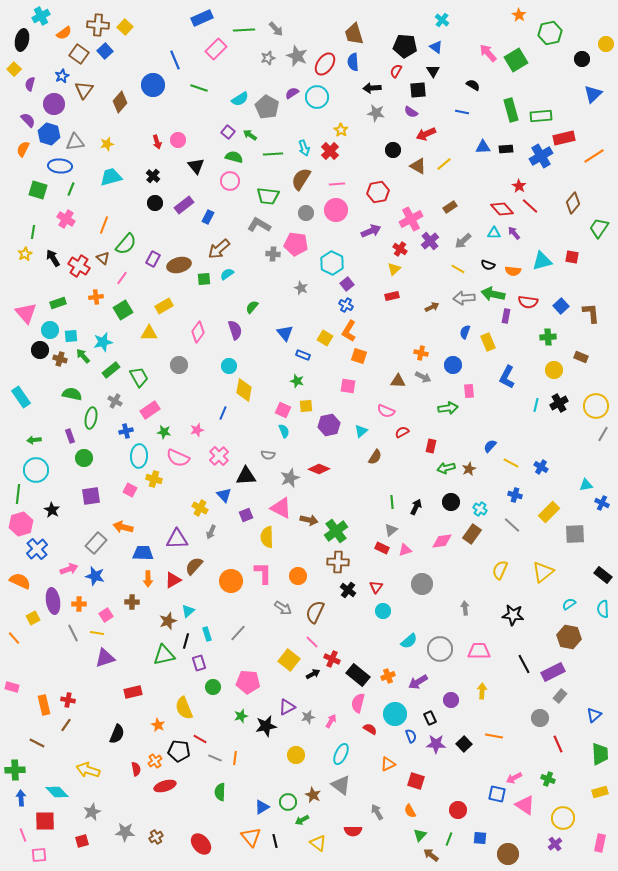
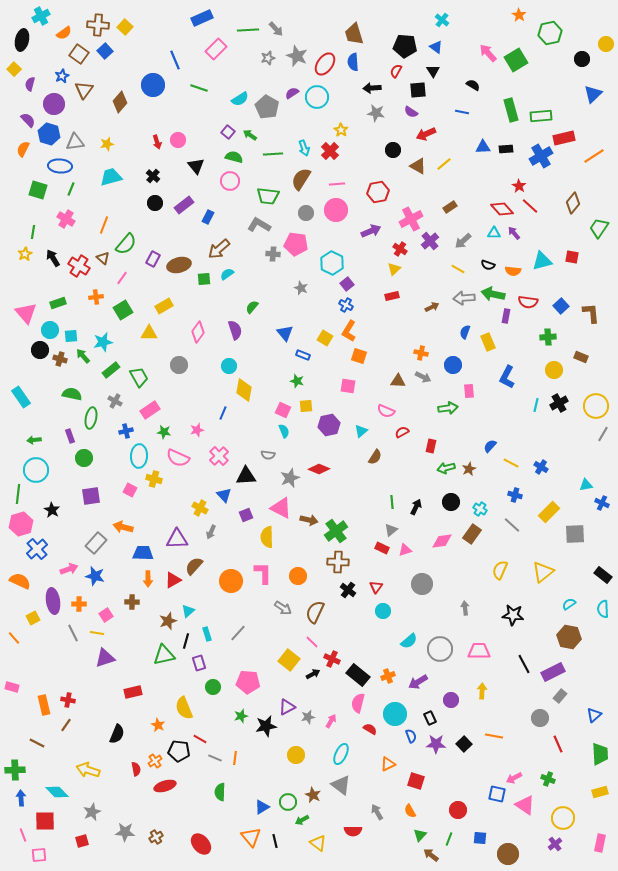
green line at (244, 30): moved 4 px right
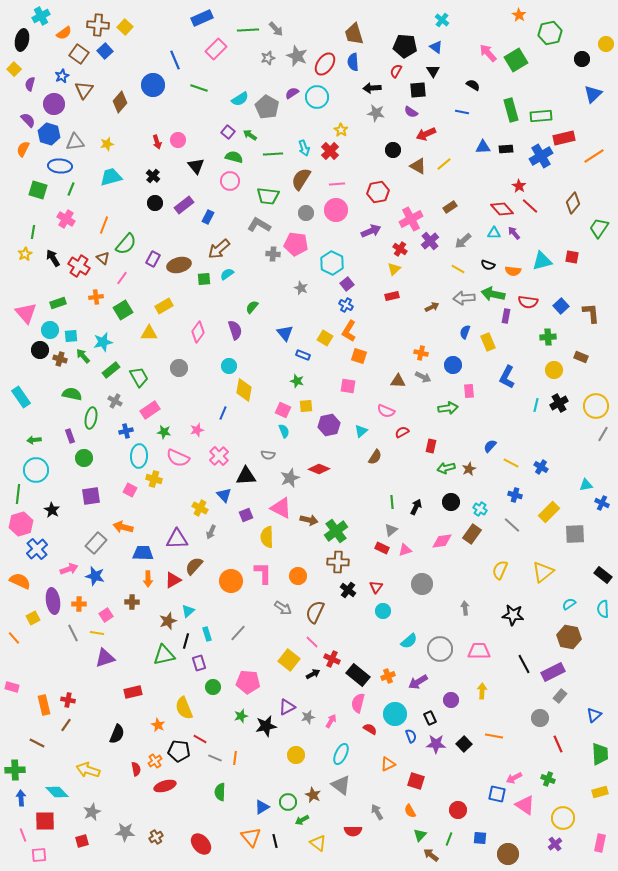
gray circle at (179, 365): moved 3 px down
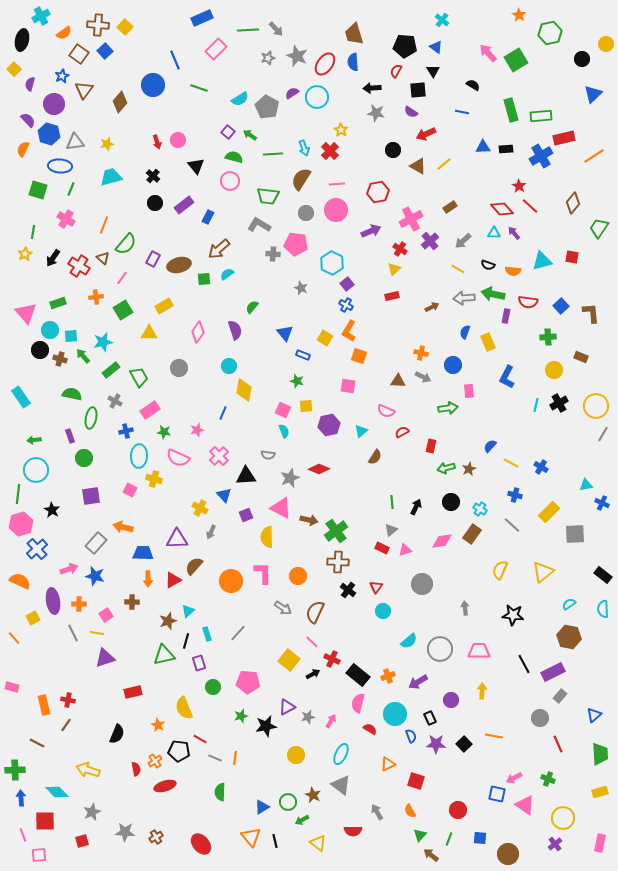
black arrow at (53, 258): rotated 114 degrees counterclockwise
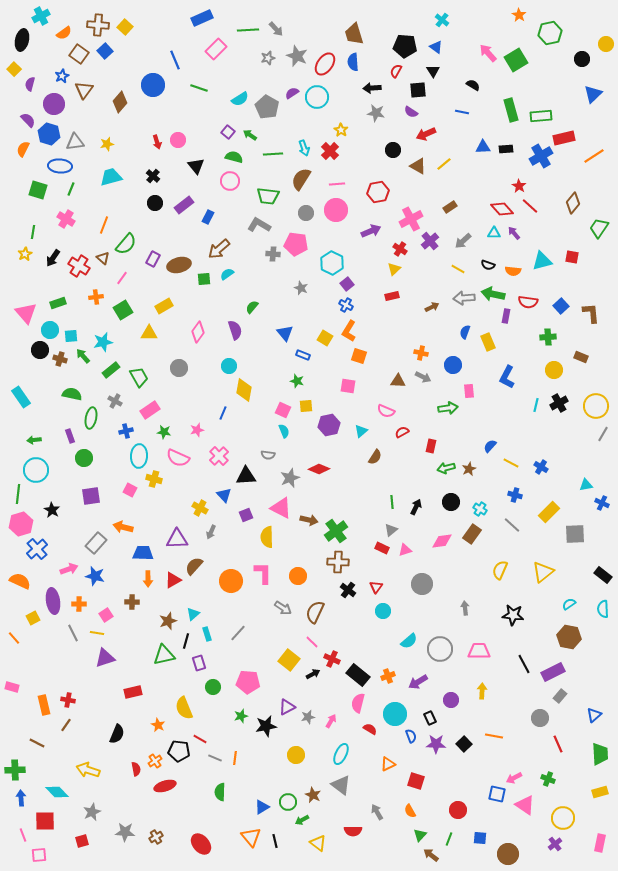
cyan triangle at (188, 611): moved 5 px right, 3 px down
